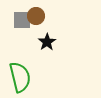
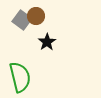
gray square: rotated 36 degrees clockwise
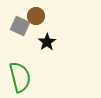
gray square: moved 2 px left, 6 px down; rotated 12 degrees counterclockwise
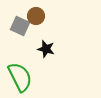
black star: moved 1 px left, 7 px down; rotated 24 degrees counterclockwise
green semicircle: rotated 12 degrees counterclockwise
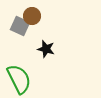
brown circle: moved 4 px left
green semicircle: moved 1 px left, 2 px down
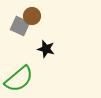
green semicircle: rotated 76 degrees clockwise
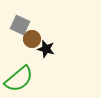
brown circle: moved 23 px down
gray square: moved 1 px up
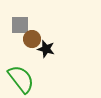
gray square: rotated 24 degrees counterclockwise
green semicircle: moved 2 px right; rotated 88 degrees counterclockwise
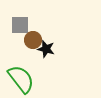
brown circle: moved 1 px right, 1 px down
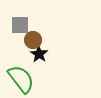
black star: moved 7 px left, 5 px down; rotated 18 degrees clockwise
